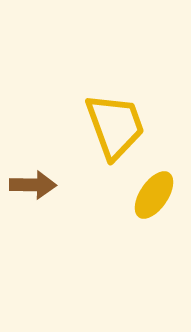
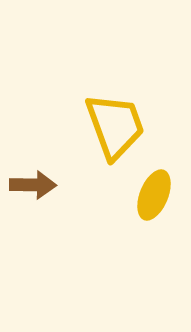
yellow ellipse: rotated 12 degrees counterclockwise
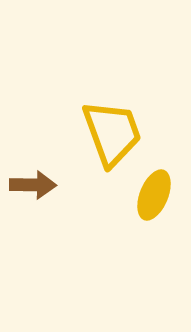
yellow trapezoid: moved 3 px left, 7 px down
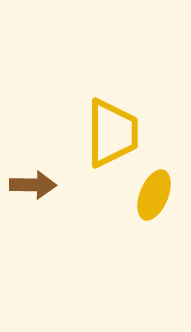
yellow trapezoid: rotated 20 degrees clockwise
